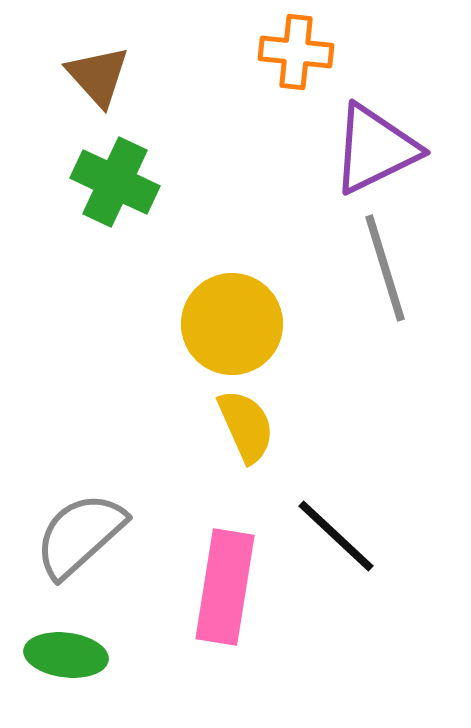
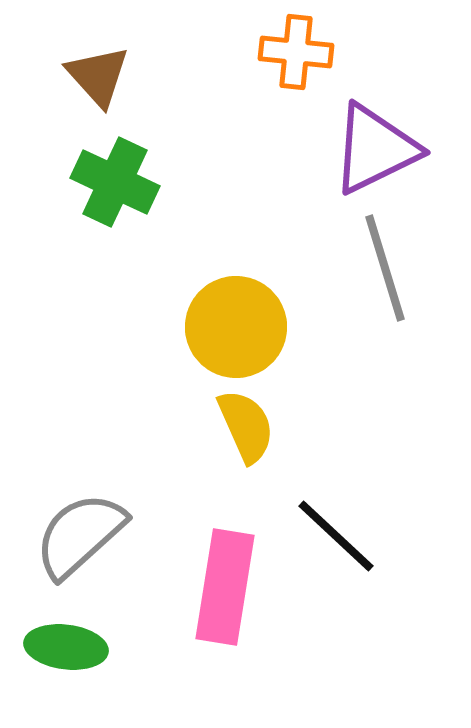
yellow circle: moved 4 px right, 3 px down
green ellipse: moved 8 px up
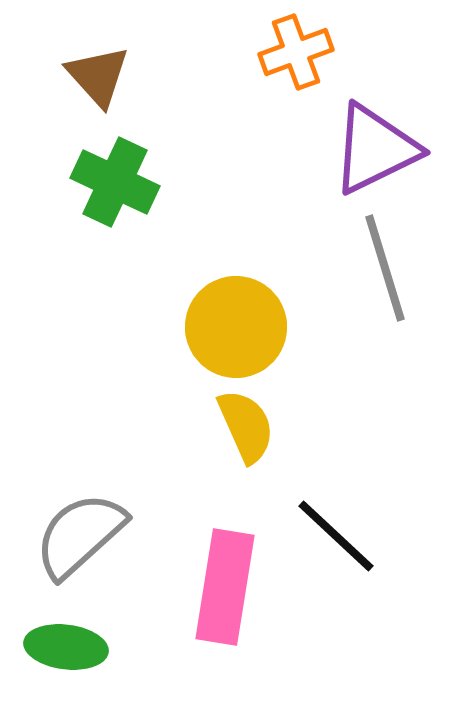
orange cross: rotated 26 degrees counterclockwise
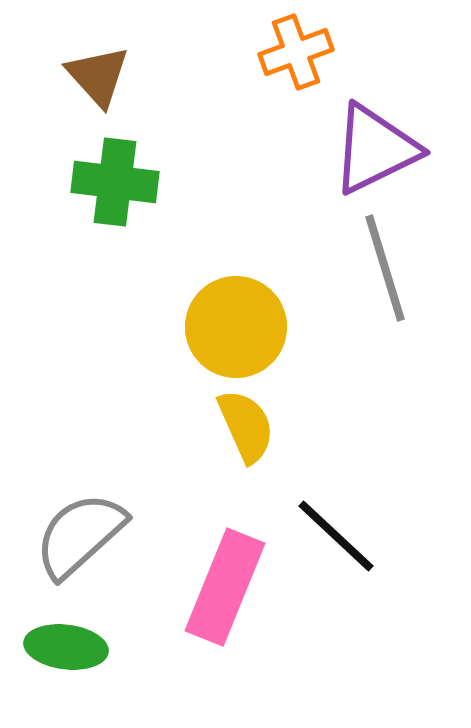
green cross: rotated 18 degrees counterclockwise
pink rectangle: rotated 13 degrees clockwise
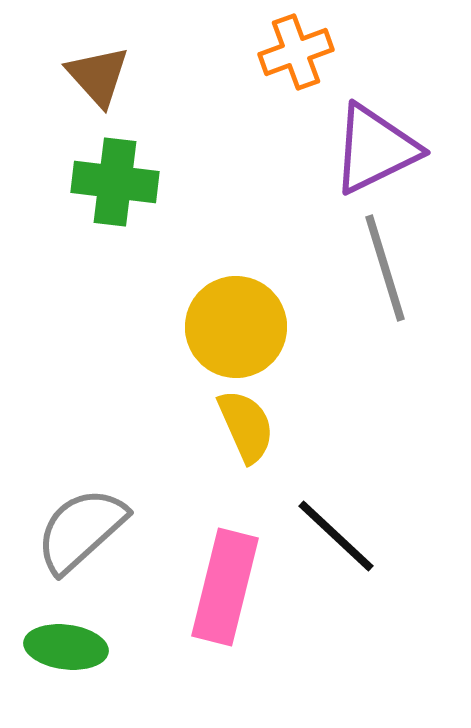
gray semicircle: moved 1 px right, 5 px up
pink rectangle: rotated 8 degrees counterclockwise
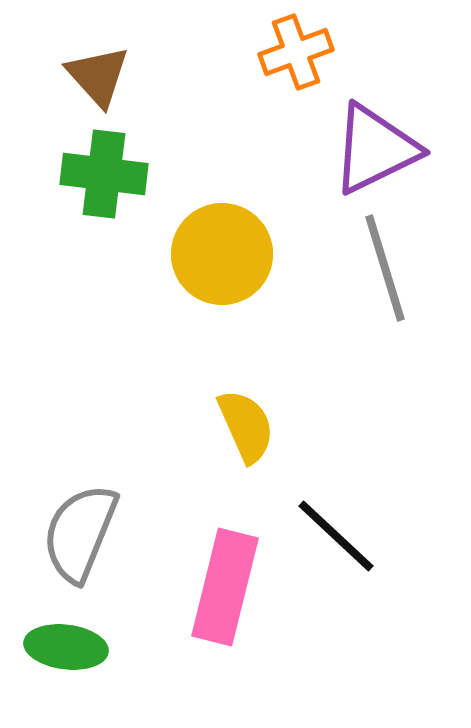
green cross: moved 11 px left, 8 px up
yellow circle: moved 14 px left, 73 px up
gray semicircle: moved 1 px left, 3 px down; rotated 26 degrees counterclockwise
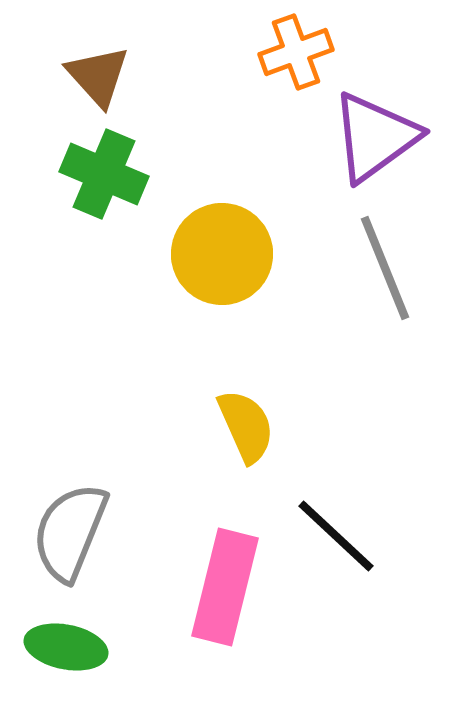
purple triangle: moved 12 px up; rotated 10 degrees counterclockwise
green cross: rotated 16 degrees clockwise
gray line: rotated 5 degrees counterclockwise
gray semicircle: moved 10 px left, 1 px up
green ellipse: rotated 4 degrees clockwise
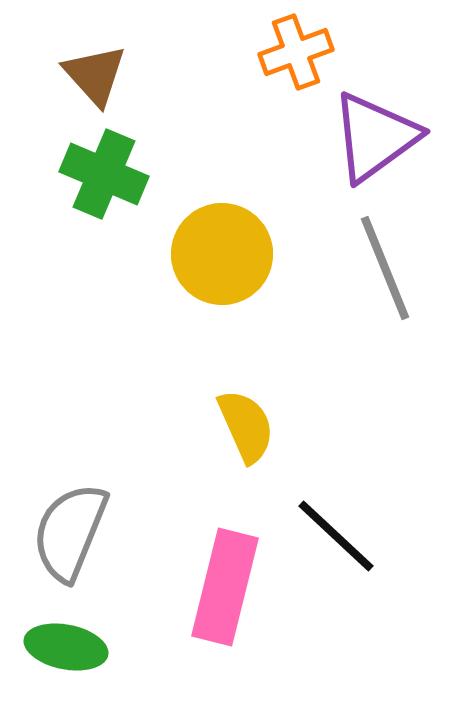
brown triangle: moved 3 px left, 1 px up
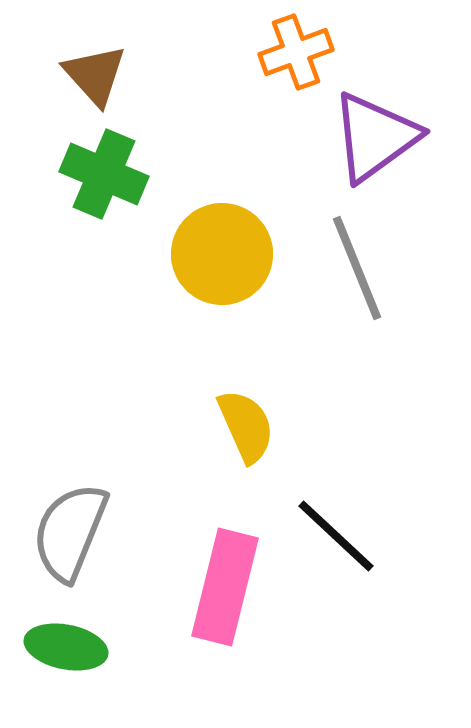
gray line: moved 28 px left
